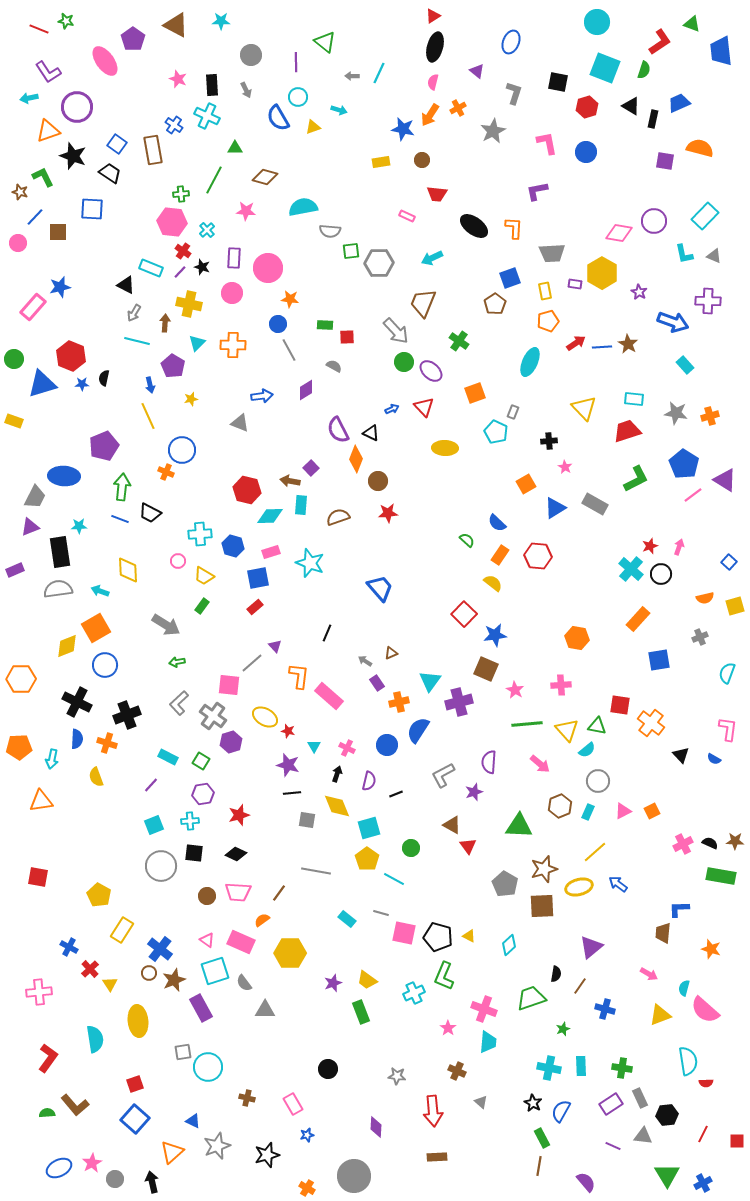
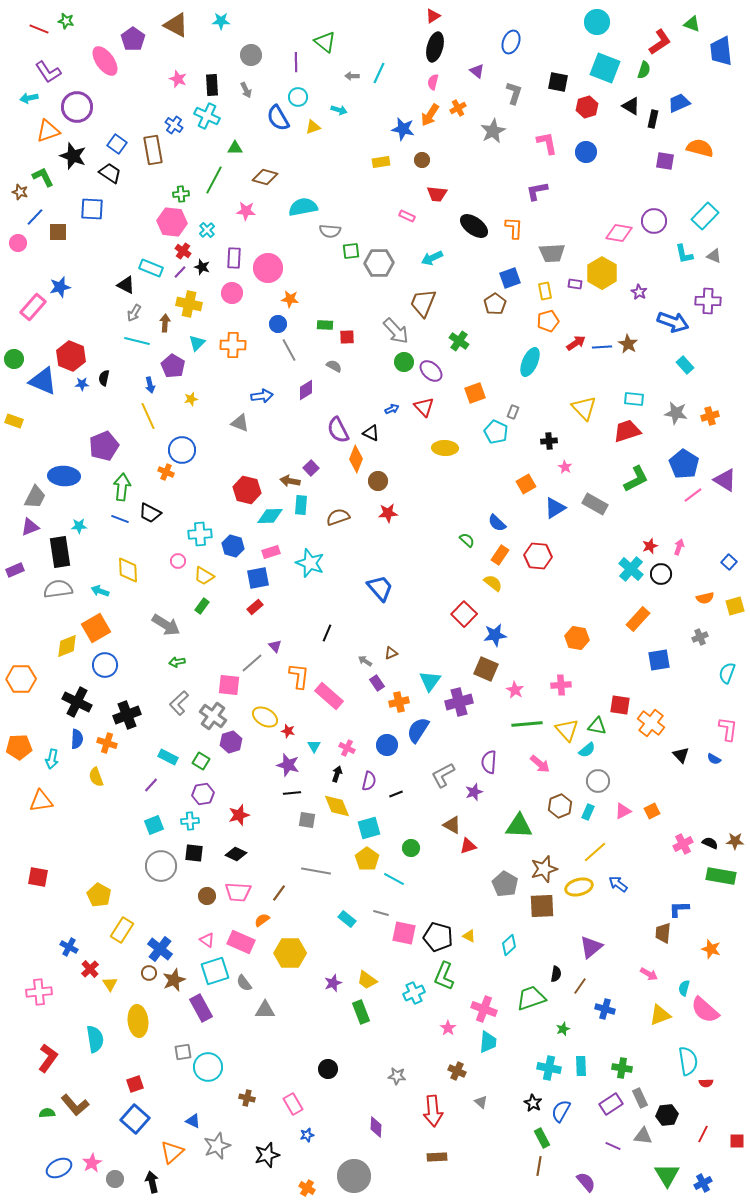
blue triangle at (42, 384): moved 1 px right, 3 px up; rotated 40 degrees clockwise
red triangle at (468, 846): rotated 48 degrees clockwise
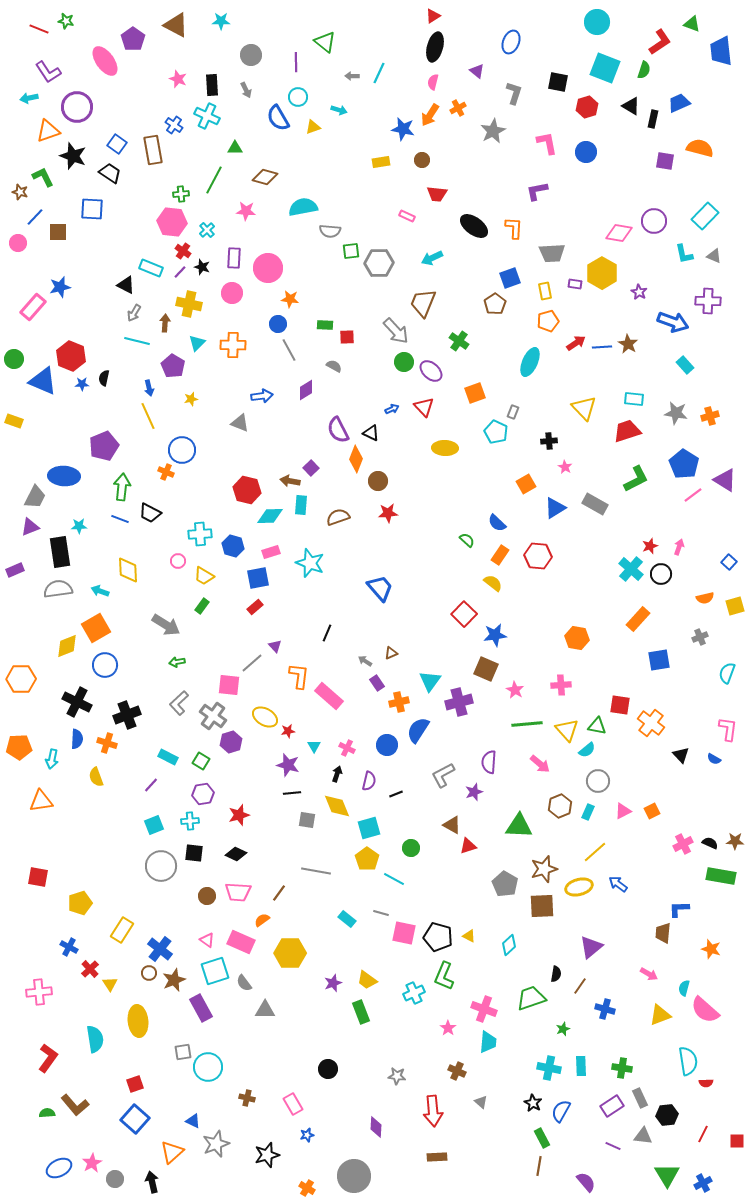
blue arrow at (150, 385): moved 1 px left, 3 px down
red star at (288, 731): rotated 24 degrees counterclockwise
yellow pentagon at (99, 895): moved 19 px left, 8 px down; rotated 25 degrees clockwise
purple rectangle at (611, 1104): moved 1 px right, 2 px down
gray star at (217, 1146): moved 1 px left, 2 px up
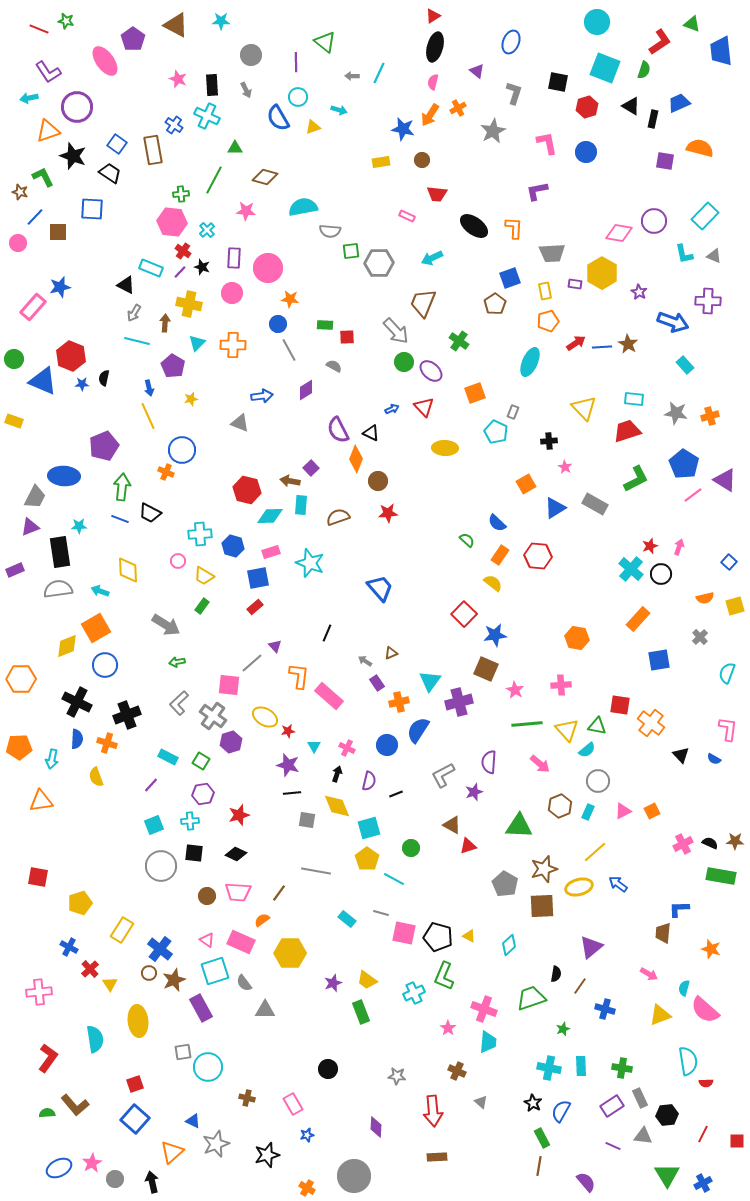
gray cross at (700, 637): rotated 21 degrees counterclockwise
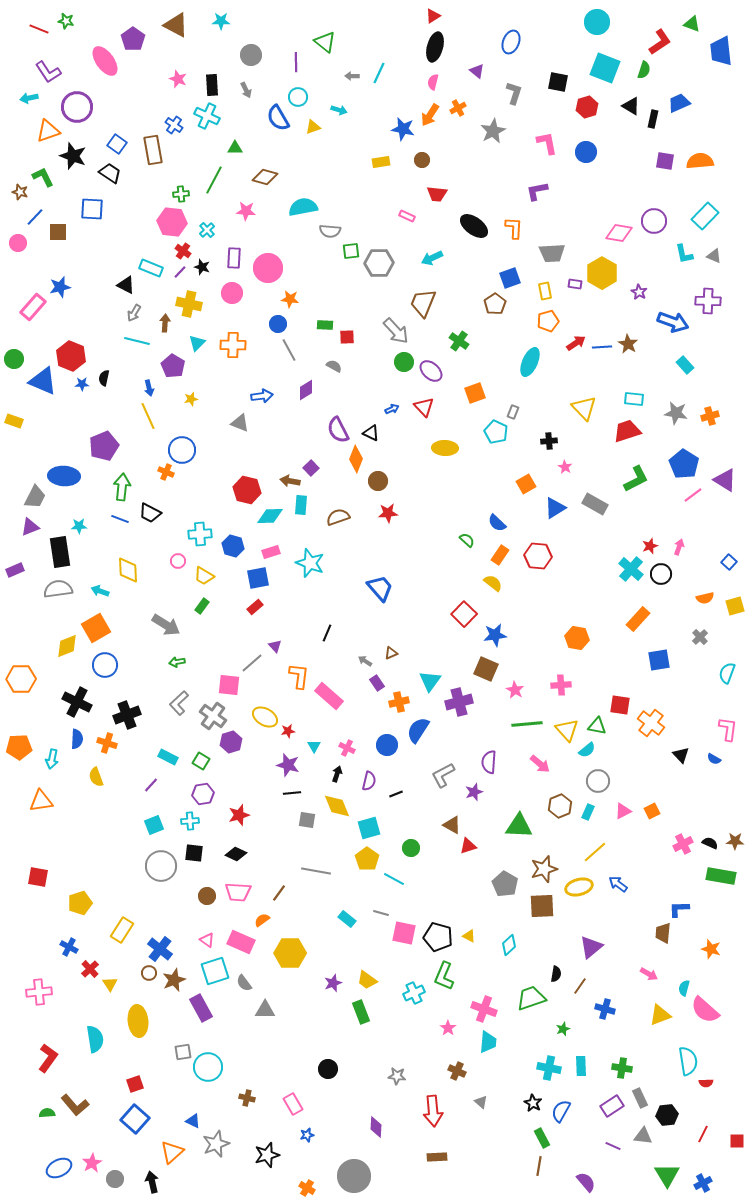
orange semicircle at (700, 148): moved 13 px down; rotated 20 degrees counterclockwise
